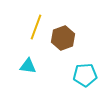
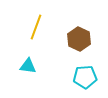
brown hexagon: moved 16 px right, 1 px down; rotated 15 degrees counterclockwise
cyan pentagon: moved 2 px down
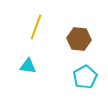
brown hexagon: rotated 20 degrees counterclockwise
cyan pentagon: rotated 25 degrees counterclockwise
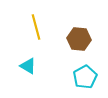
yellow line: rotated 35 degrees counterclockwise
cyan triangle: rotated 24 degrees clockwise
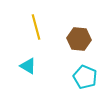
cyan pentagon: rotated 20 degrees counterclockwise
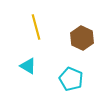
brown hexagon: moved 3 px right, 1 px up; rotated 20 degrees clockwise
cyan pentagon: moved 14 px left, 2 px down
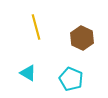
cyan triangle: moved 7 px down
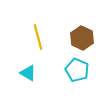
yellow line: moved 2 px right, 10 px down
cyan pentagon: moved 6 px right, 9 px up
